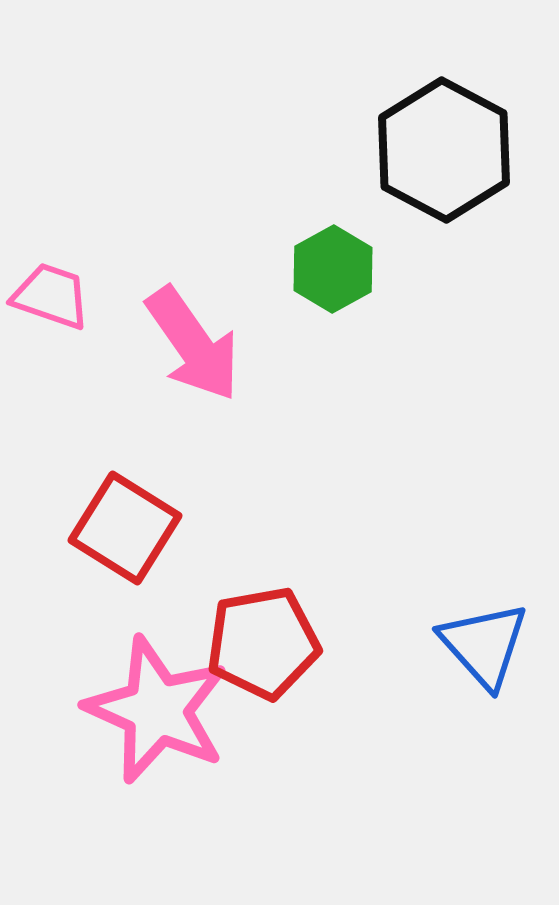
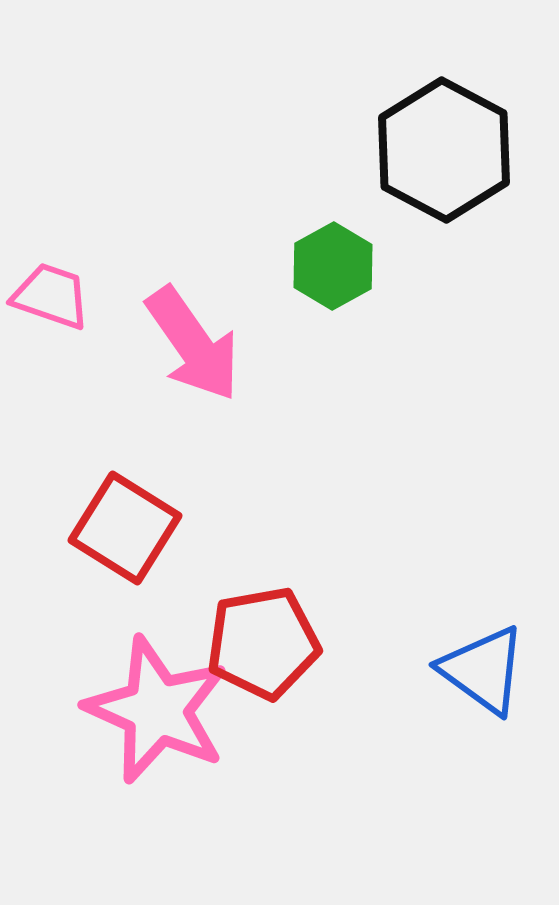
green hexagon: moved 3 px up
blue triangle: moved 1 px left, 25 px down; rotated 12 degrees counterclockwise
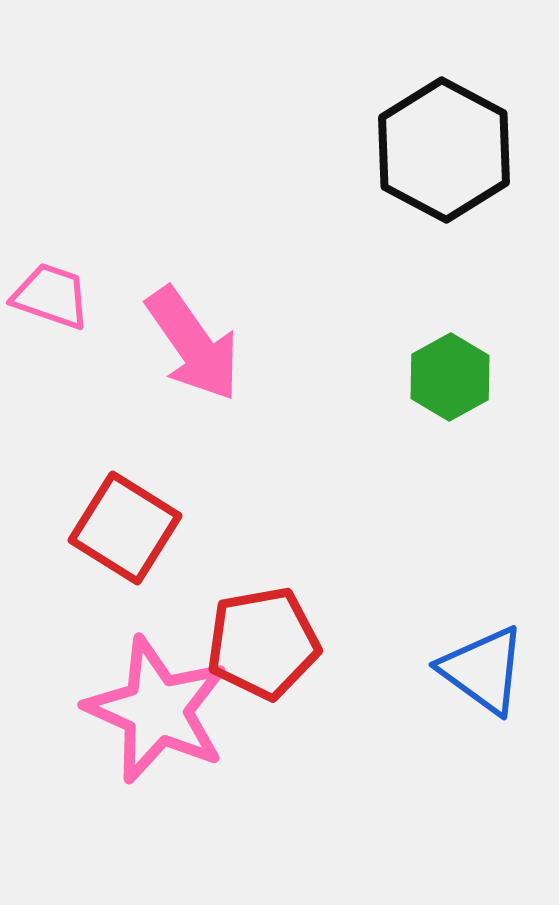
green hexagon: moved 117 px right, 111 px down
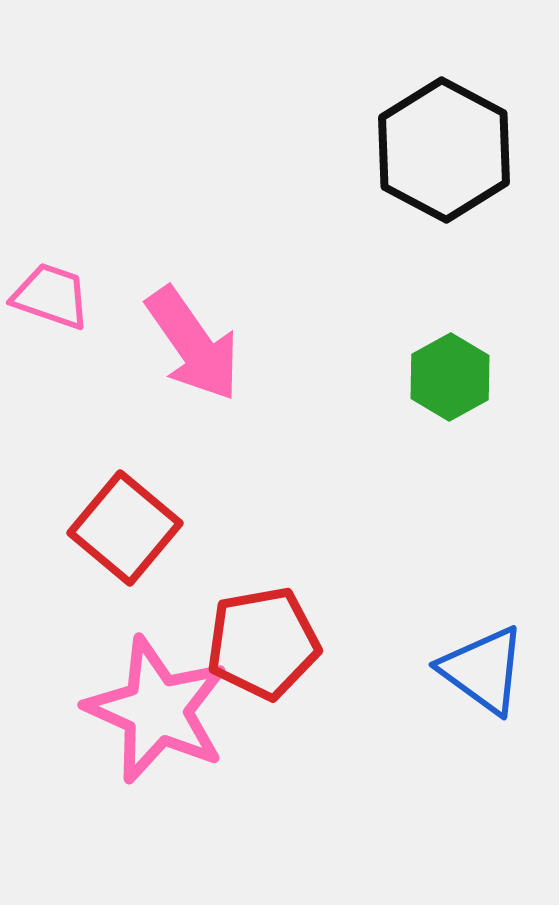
red square: rotated 8 degrees clockwise
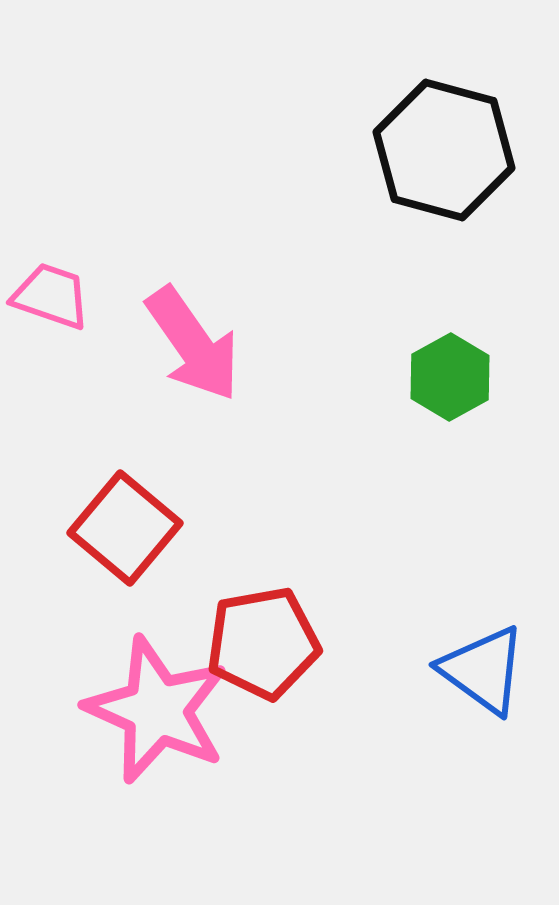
black hexagon: rotated 13 degrees counterclockwise
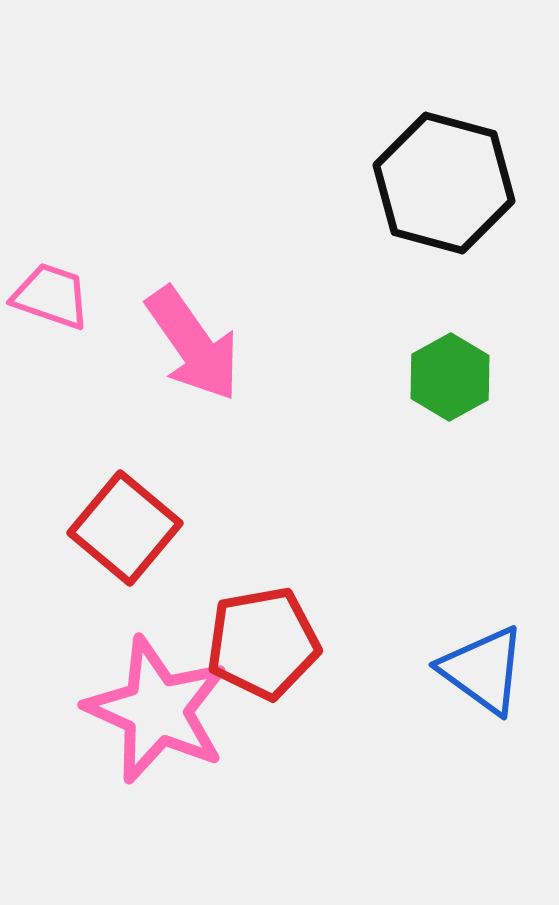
black hexagon: moved 33 px down
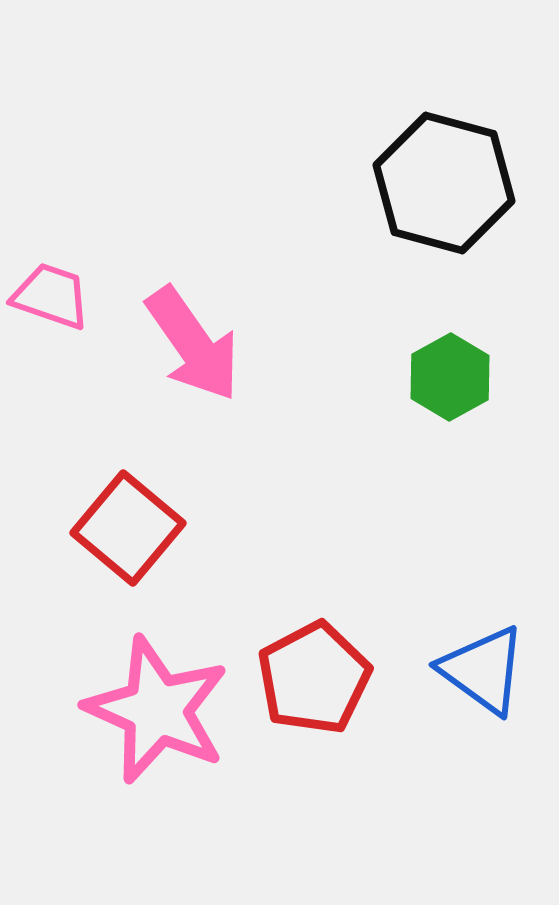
red square: moved 3 px right
red pentagon: moved 51 px right, 35 px down; rotated 18 degrees counterclockwise
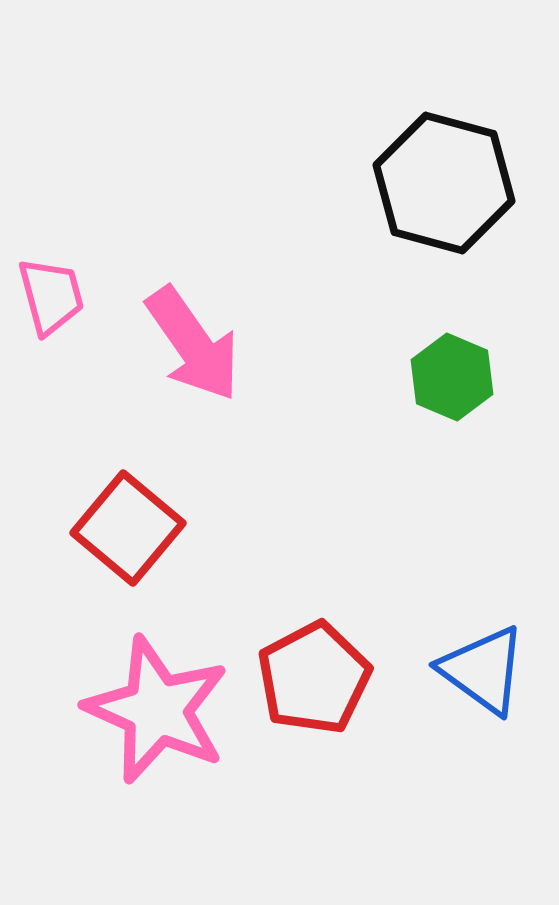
pink trapezoid: rotated 56 degrees clockwise
green hexagon: moved 2 px right; rotated 8 degrees counterclockwise
